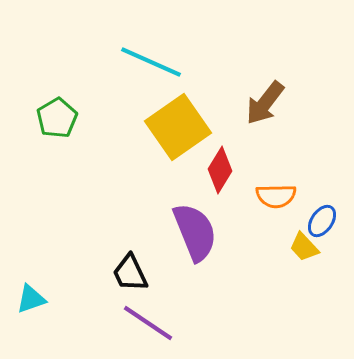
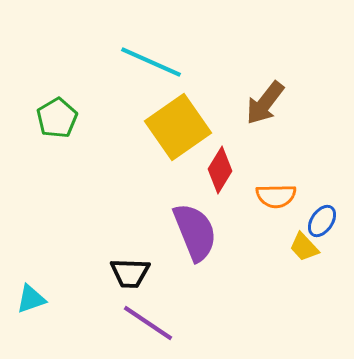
black trapezoid: rotated 63 degrees counterclockwise
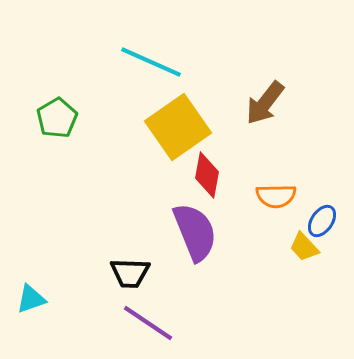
red diamond: moved 13 px left, 5 px down; rotated 21 degrees counterclockwise
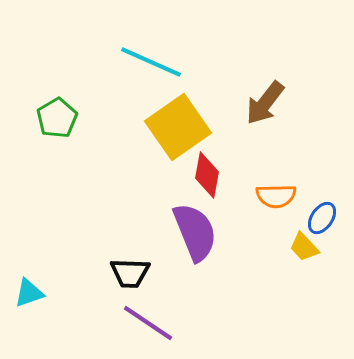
blue ellipse: moved 3 px up
cyan triangle: moved 2 px left, 6 px up
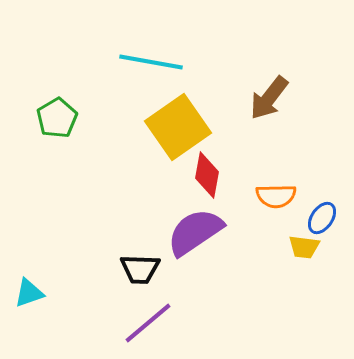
cyan line: rotated 14 degrees counterclockwise
brown arrow: moved 4 px right, 5 px up
purple semicircle: rotated 102 degrees counterclockwise
yellow trapezoid: rotated 40 degrees counterclockwise
black trapezoid: moved 10 px right, 4 px up
purple line: rotated 74 degrees counterclockwise
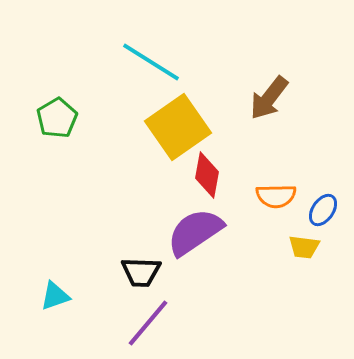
cyan line: rotated 22 degrees clockwise
blue ellipse: moved 1 px right, 8 px up
black trapezoid: moved 1 px right, 3 px down
cyan triangle: moved 26 px right, 3 px down
purple line: rotated 10 degrees counterclockwise
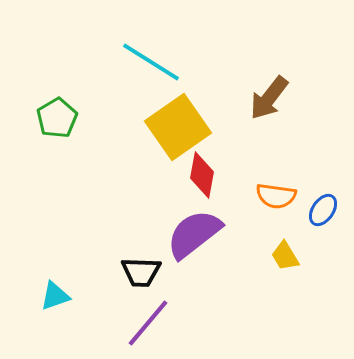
red diamond: moved 5 px left
orange semicircle: rotated 9 degrees clockwise
purple semicircle: moved 1 px left, 2 px down; rotated 4 degrees counterclockwise
yellow trapezoid: moved 19 px left, 9 px down; rotated 52 degrees clockwise
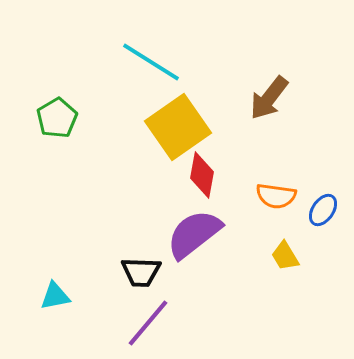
cyan triangle: rotated 8 degrees clockwise
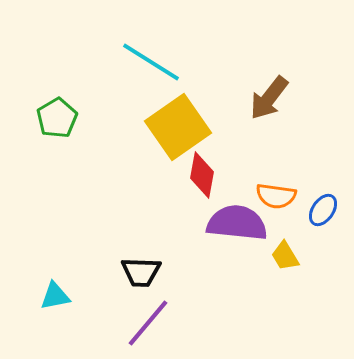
purple semicircle: moved 43 px right, 11 px up; rotated 44 degrees clockwise
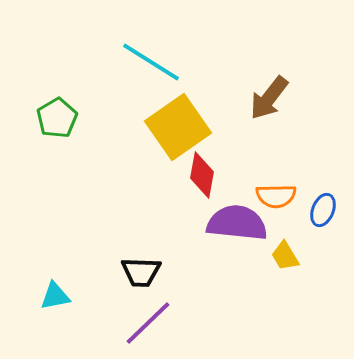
orange semicircle: rotated 9 degrees counterclockwise
blue ellipse: rotated 12 degrees counterclockwise
purple line: rotated 6 degrees clockwise
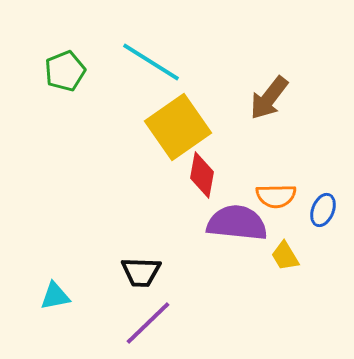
green pentagon: moved 8 px right, 47 px up; rotated 9 degrees clockwise
